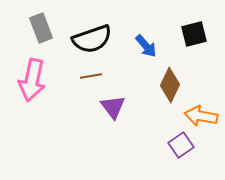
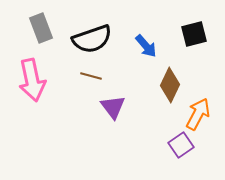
brown line: rotated 25 degrees clockwise
pink arrow: rotated 24 degrees counterclockwise
orange arrow: moved 3 px left, 2 px up; rotated 108 degrees clockwise
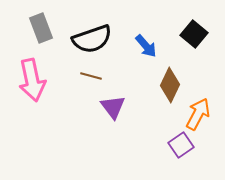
black square: rotated 36 degrees counterclockwise
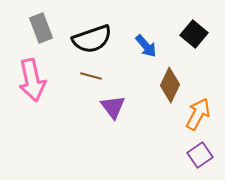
purple square: moved 19 px right, 10 px down
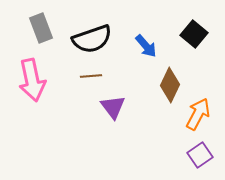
brown line: rotated 20 degrees counterclockwise
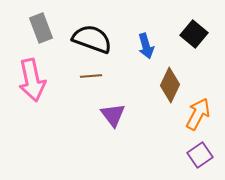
black semicircle: rotated 141 degrees counterclockwise
blue arrow: rotated 25 degrees clockwise
purple triangle: moved 8 px down
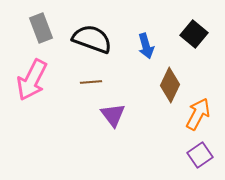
brown line: moved 6 px down
pink arrow: rotated 39 degrees clockwise
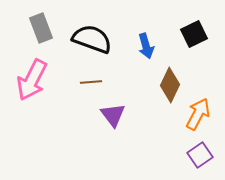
black square: rotated 24 degrees clockwise
